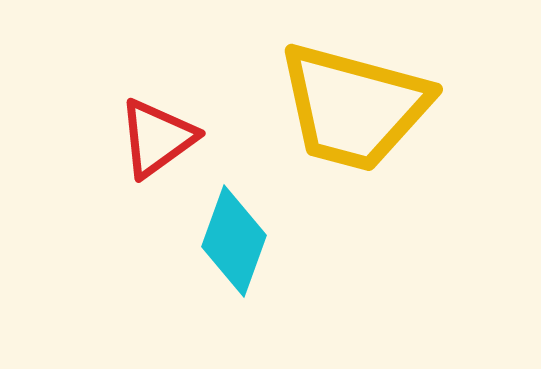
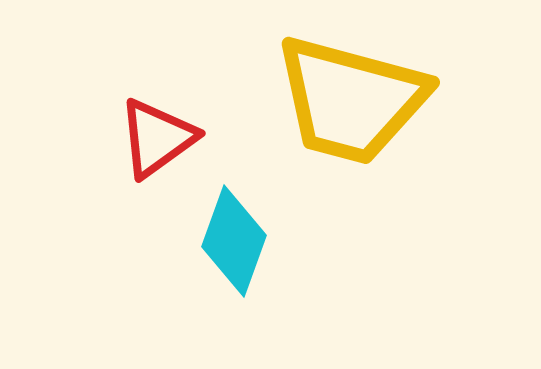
yellow trapezoid: moved 3 px left, 7 px up
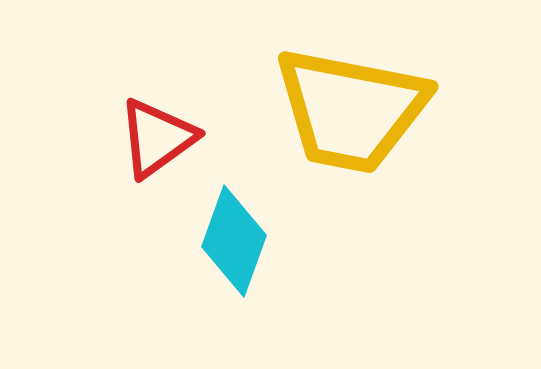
yellow trapezoid: moved 10 px down; rotated 4 degrees counterclockwise
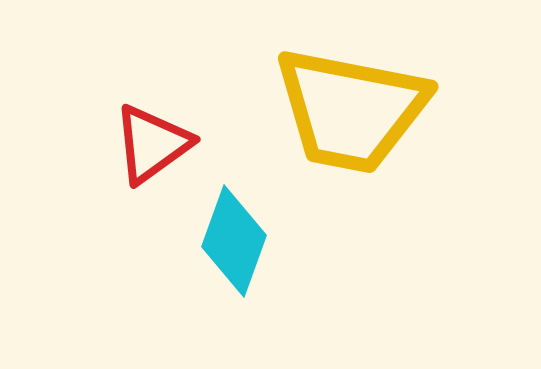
red triangle: moved 5 px left, 6 px down
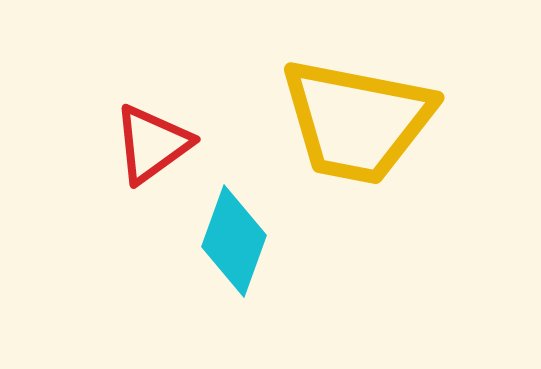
yellow trapezoid: moved 6 px right, 11 px down
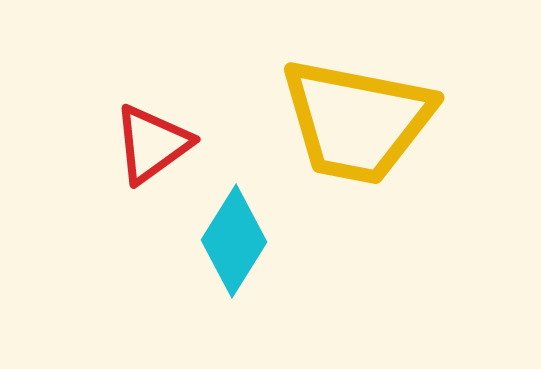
cyan diamond: rotated 12 degrees clockwise
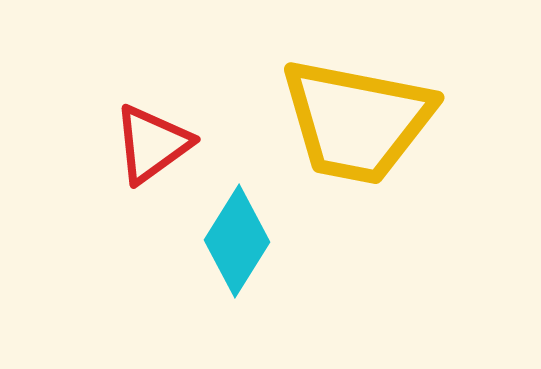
cyan diamond: moved 3 px right
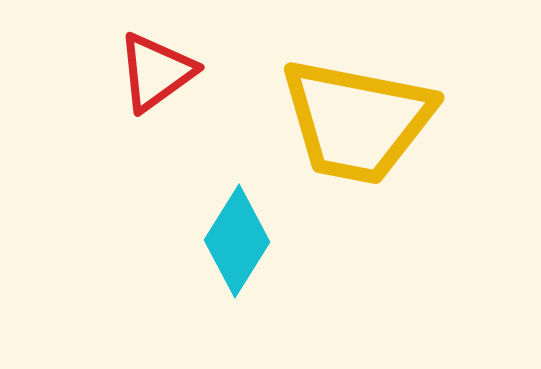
red triangle: moved 4 px right, 72 px up
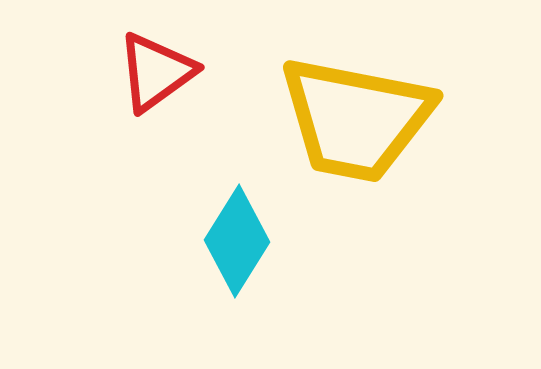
yellow trapezoid: moved 1 px left, 2 px up
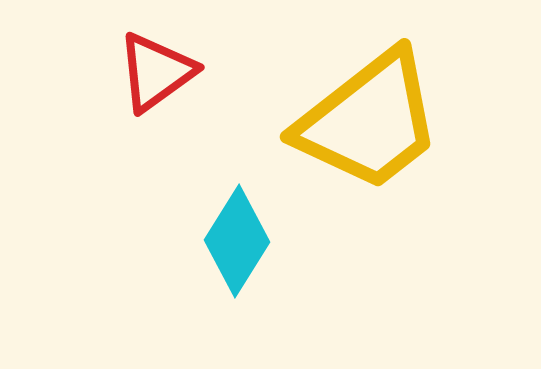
yellow trapezoid: moved 13 px right, 2 px down; rotated 49 degrees counterclockwise
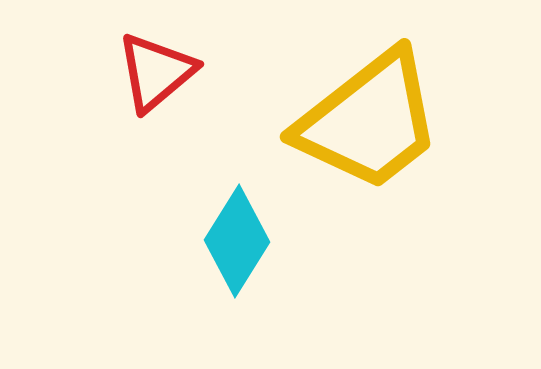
red triangle: rotated 4 degrees counterclockwise
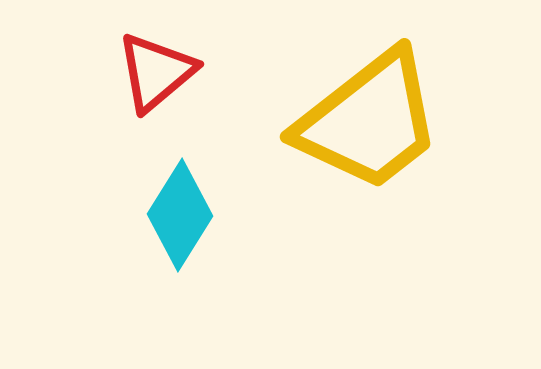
cyan diamond: moved 57 px left, 26 px up
